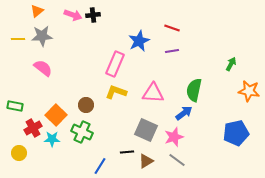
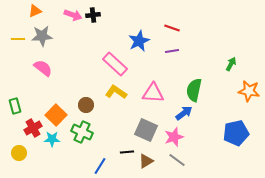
orange triangle: moved 2 px left; rotated 16 degrees clockwise
pink rectangle: rotated 70 degrees counterclockwise
yellow L-shape: rotated 15 degrees clockwise
green rectangle: rotated 63 degrees clockwise
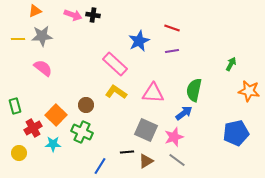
black cross: rotated 16 degrees clockwise
cyan star: moved 1 px right, 5 px down
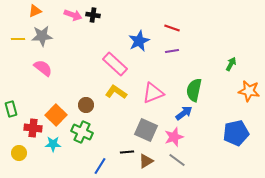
pink triangle: rotated 25 degrees counterclockwise
green rectangle: moved 4 px left, 3 px down
red cross: rotated 36 degrees clockwise
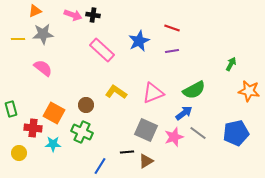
gray star: moved 1 px right, 2 px up
pink rectangle: moved 13 px left, 14 px up
green semicircle: rotated 130 degrees counterclockwise
orange square: moved 2 px left, 2 px up; rotated 15 degrees counterclockwise
gray line: moved 21 px right, 27 px up
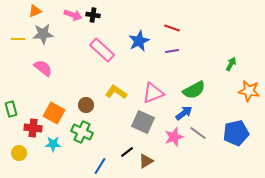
gray square: moved 3 px left, 8 px up
black line: rotated 32 degrees counterclockwise
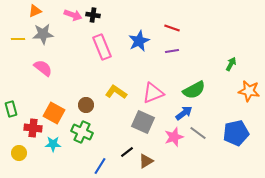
pink rectangle: moved 3 px up; rotated 25 degrees clockwise
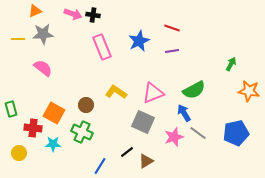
pink arrow: moved 1 px up
blue arrow: rotated 84 degrees counterclockwise
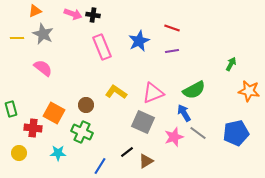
gray star: rotated 30 degrees clockwise
yellow line: moved 1 px left, 1 px up
cyan star: moved 5 px right, 9 px down
